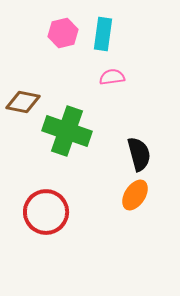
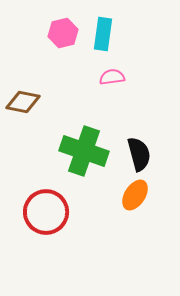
green cross: moved 17 px right, 20 px down
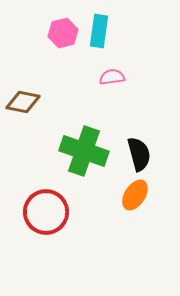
cyan rectangle: moved 4 px left, 3 px up
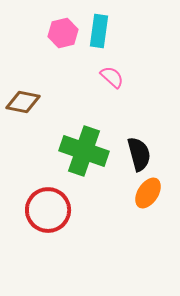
pink semicircle: rotated 50 degrees clockwise
orange ellipse: moved 13 px right, 2 px up
red circle: moved 2 px right, 2 px up
